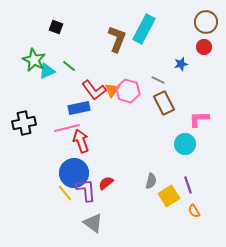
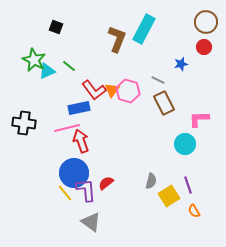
black cross: rotated 20 degrees clockwise
gray triangle: moved 2 px left, 1 px up
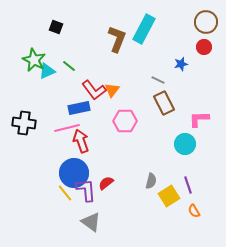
pink hexagon: moved 3 px left, 30 px down; rotated 15 degrees counterclockwise
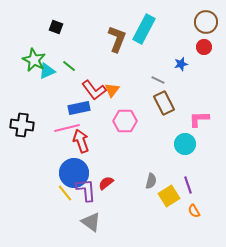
black cross: moved 2 px left, 2 px down
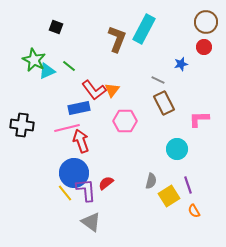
cyan circle: moved 8 px left, 5 px down
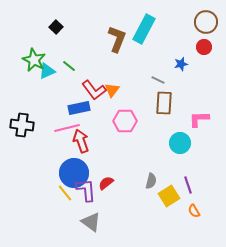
black square: rotated 24 degrees clockwise
brown rectangle: rotated 30 degrees clockwise
cyan circle: moved 3 px right, 6 px up
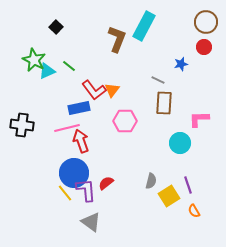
cyan rectangle: moved 3 px up
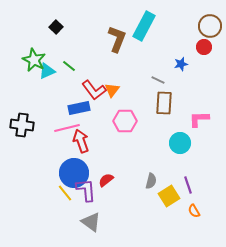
brown circle: moved 4 px right, 4 px down
red semicircle: moved 3 px up
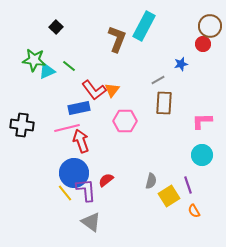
red circle: moved 1 px left, 3 px up
green star: rotated 20 degrees counterclockwise
gray line: rotated 56 degrees counterclockwise
pink L-shape: moved 3 px right, 2 px down
cyan circle: moved 22 px right, 12 px down
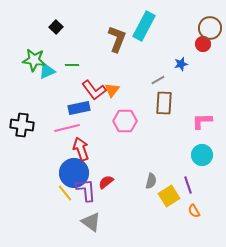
brown circle: moved 2 px down
green line: moved 3 px right, 1 px up; rotated 40 degrees counterclockwise
red arrow: moved 8 px down
red semicircle: moved 2 px down
